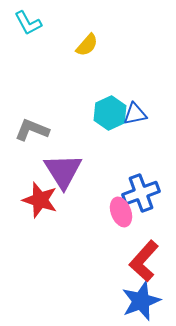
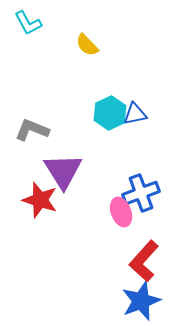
yellow semicircle: rotated 95 degrees clockwise
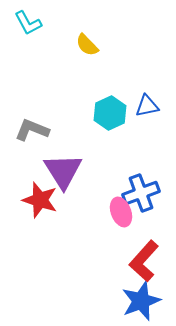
blue triangle: moved 12 px right, 8 px up
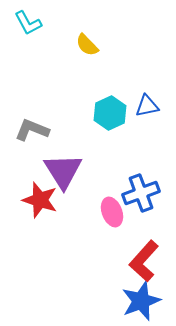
pink ellipse: moved 9 px left
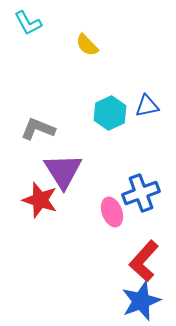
gray L-shape: moved 6 px right, 1 px up
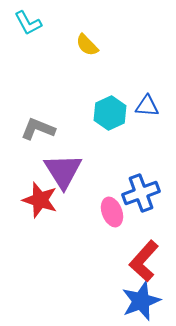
blue triangle: rotated 15 degrees clockwise
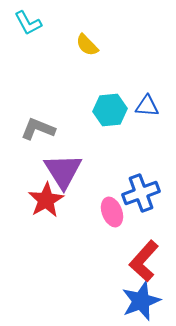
cyan hexagon: moved 3 px up; rotated 20 degrees clockwise
red star: moved 6 px right; rotated 24 degrees clockwise
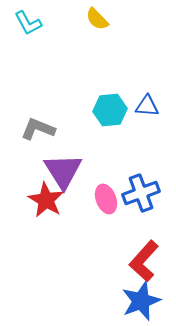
yellow semicircle: moved 10 px right, 26 px up
red star: rotated 12 degrees counterclockwise
pink ellipse: moved 6 px left, 13 px up
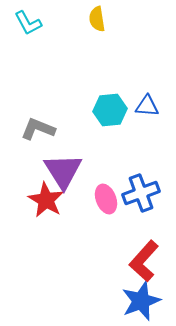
yellow semicircle: rotated 35 degrees clockwise
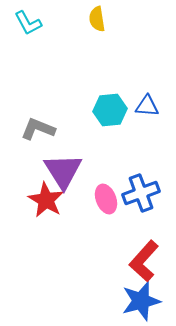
blue star: rotated 6 degrees clockwise
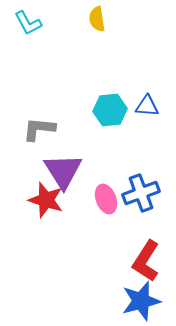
gray L-shape: moved 1 px right; rotated 16 degrees counterclockwise
red star: rotated 12 degrees counterclockwise
red L-shape: moved 2 px right; rotated 9 degrees counterclockwise
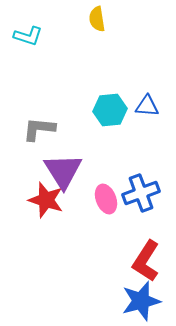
cyan L-shape: moved 13 px down; rotated 44 degrees counterclockwise
